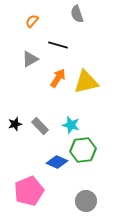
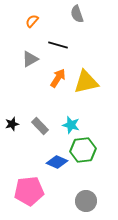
black star: moved 3 px left
pink pentagon: rotated 16 degrees clockwise
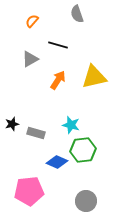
orange arrow: moved 2 px down
yellow triangle: moved 8 px right, 5 px up
gray rectangle: moved 4 px left, 7 px down; rotated 30 degrees counterclockwise
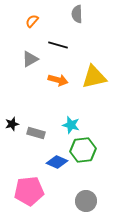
gray semicircle: rotated 18 degrees clockwise
orange arrow: rotated 72 degrees clockwise
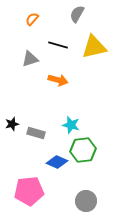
gray semicircle: rotated 30 degrees clockwise
orange semicircle: moved 2 px up
gray triangle: rotated 12 degrees clockwise
yellow triangle: moved 30 px up
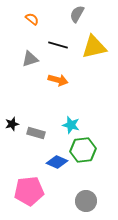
orange semicircle: rotated 88 degrees clockwise
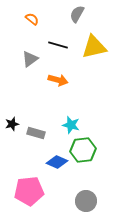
gray triangle: rotated 18 degrees counterclockwise
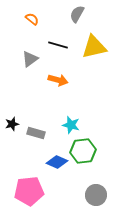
green hexagon: moved 1 px down
gray circle: moved 10 px right, 6 px up
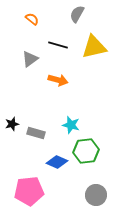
green hexagon: moved 3 px right
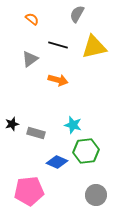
cyan star: moved 2 px right
